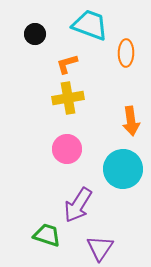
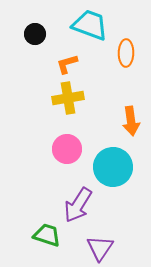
cyan circle: moved 10 px left, 2 px up
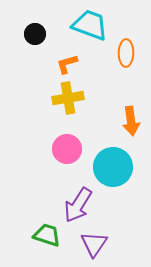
purple triangle: moved 6 px left, 4 px up
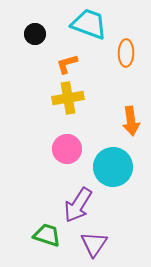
cyan trapezoid: moved 1 px left, 1 px up
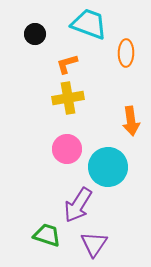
cyan circle: moved 5 px left
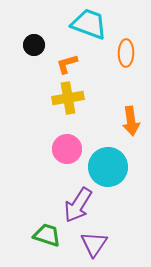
black circle: moved 1 px left, 11 px down
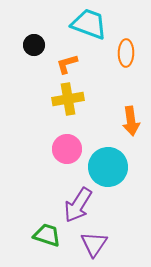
yellow cross: moved 1 px down
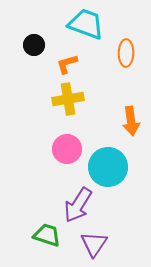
cyan trapezoid: moved 3 px left
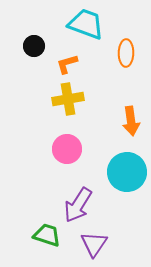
black circle: moved 1 px down
cyan circle: moved 19 px right, 5 px down
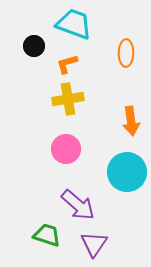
cyan trapezoid: moved 12 px left
pink circle: moved 1 px left
purple arrow: rotated 81 degrees counterclockwise
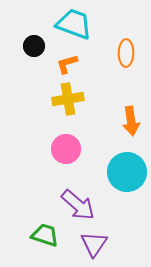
green trapezoid: moved 2 px left
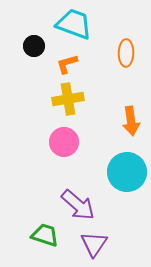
pink circle: moved 2 px left, 7 px up
